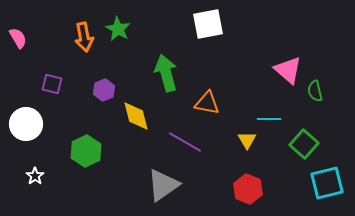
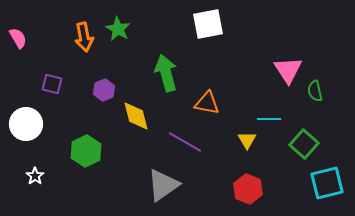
pink triangle: rotated 16 degrees clockwise
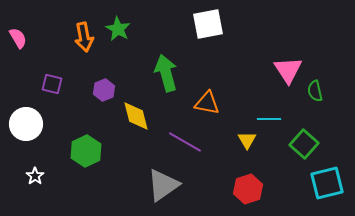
red hexagon: rotated 20 degrees clockwise
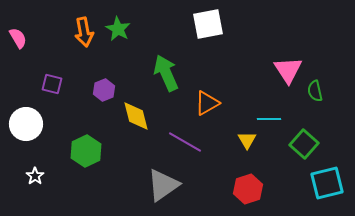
orange arrow: moved 5 px up
green arrow: rotated 9 degrees counterclockwise
orange triangle: rotated 40 degrees counterclockwise
